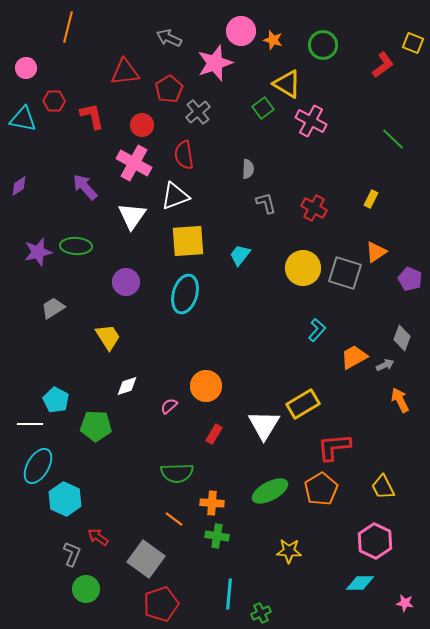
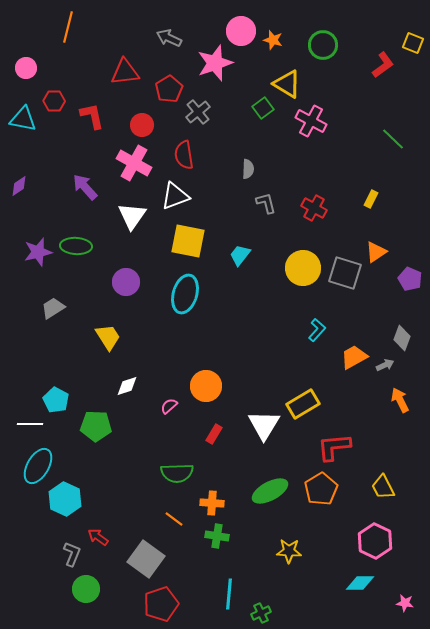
yellow square at (188, 241): rotated 15 degrees clockwise
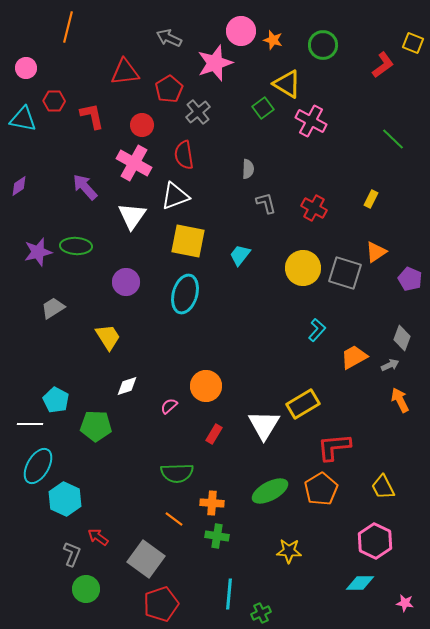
gray arrow at (385, 365): moved 5 px right
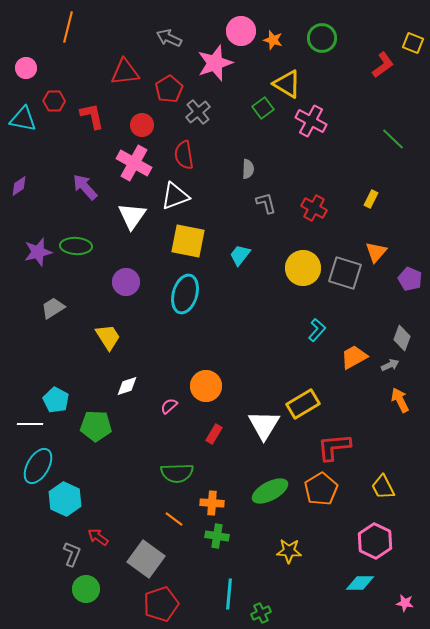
green circle at (323, 45): moved 1 px left, 7 px up
orange triangle at (376, 252): rotated 15 degrees counterclockwise
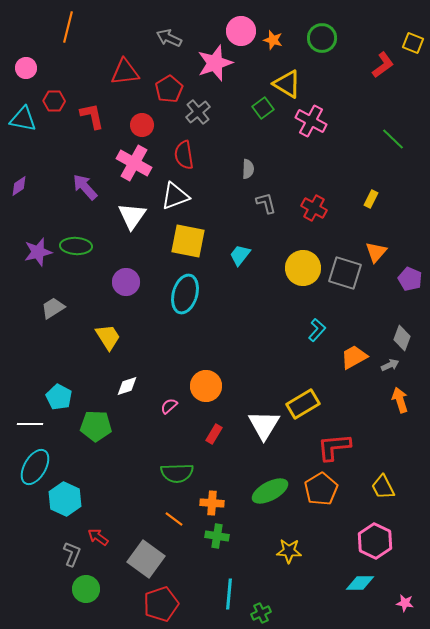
cyan pentagon at (56, 400): moved 3 px right, 3 px up
orange arrow at (400, 400): rotated 10 degrees clockwise
cyan ellipse at (38, 466): moved 3 px left, 1 px down
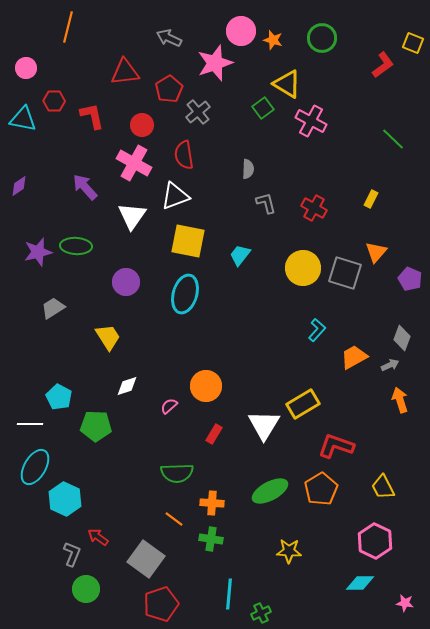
red L-shape at (334, 447): moved 2 px right, 1 px up; rotated 24 degrees clockwise
green cross at (217, 536): moved 6 px left, 3 px down
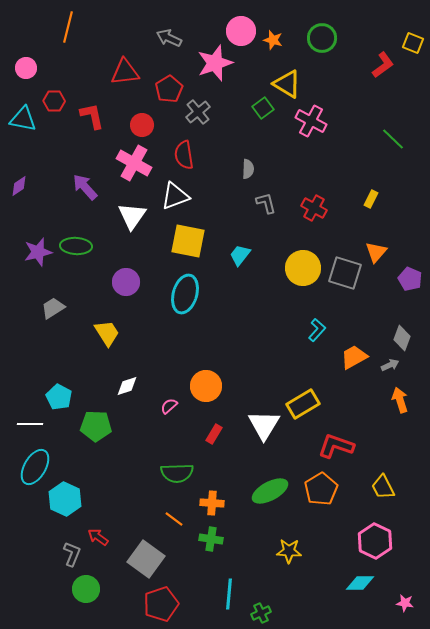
yellow trapezoid at (108, 337): moved 1 px left, 4 px up
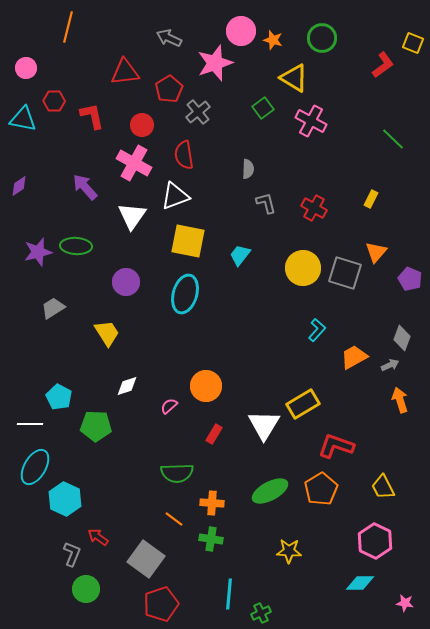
yellow triangle at (287, 84): moved 7 px right, 6 px up
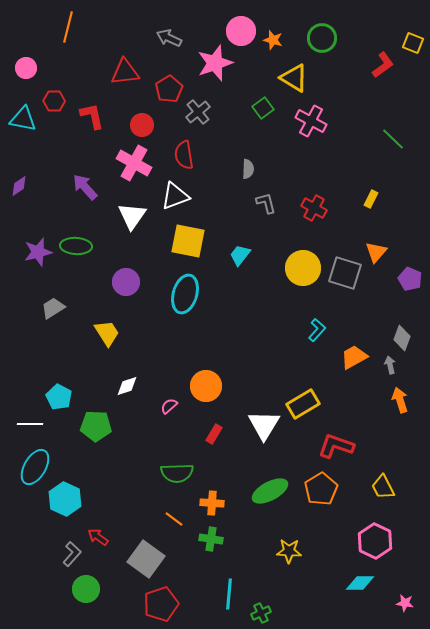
gray arrow at (390, 365): rotated 78 degrees counterclockwise
gray L-shape at (72, 554): rotated 20 degrees clockwise
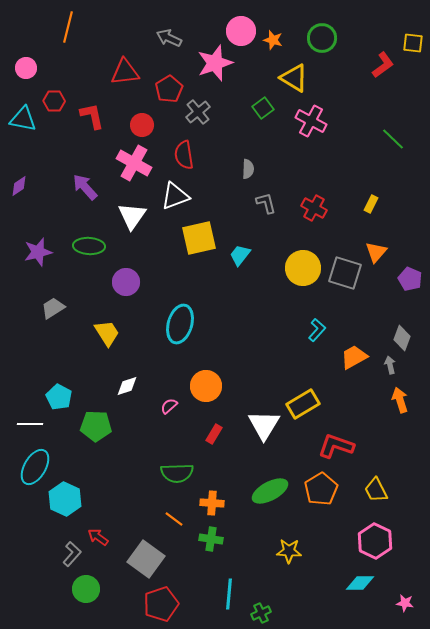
yellow square at (413, 43): rotated 15 degrees counterclockwise
yellow rectangle at (371, 199): moved 5 px down
yellow square at (188, 241): moved 11 px right, 3 px up; rotated 24 degrees counterclockwise
green ellipse at (76, 246): moved 13 px right
cyan ellipse at (185, 294): moved 5 px left, 30 px down
yellow trapezoid at (383, 487): moved 7 px left, 3 px down
